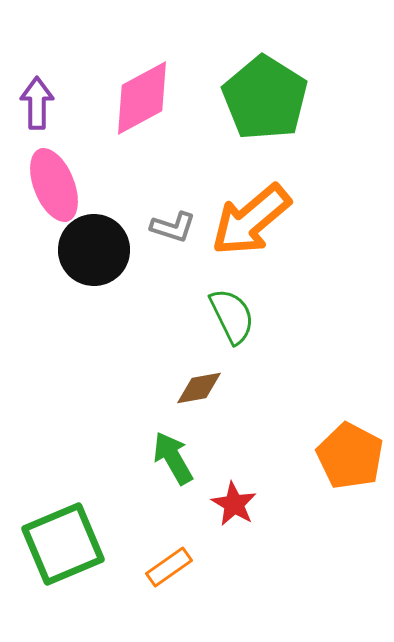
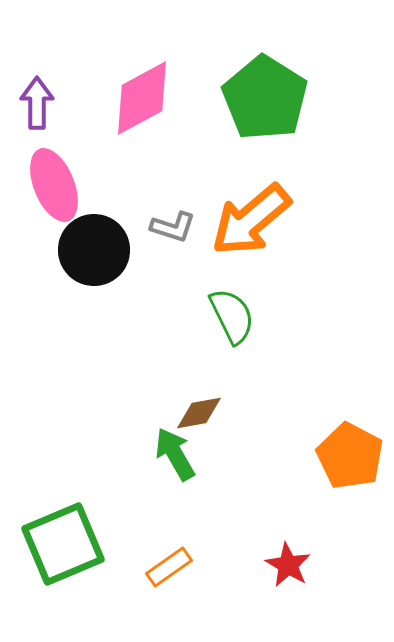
brown diamond: moved 25 px down
green arrow: moved 2 px right, 4 px up
red star: moved 54 px right, 61 px down
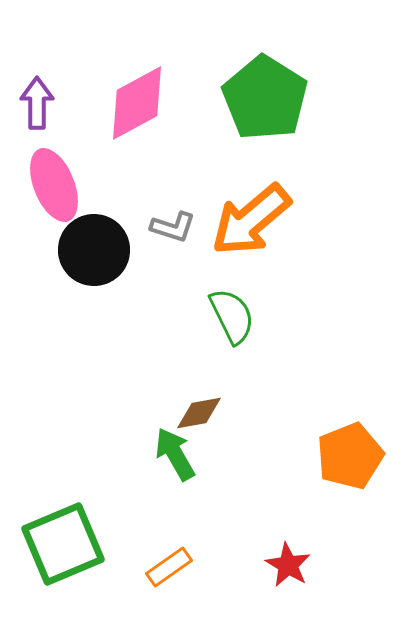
pink diamond: moved 5 px left, 5 px down
orange pentagon: rotated 22 degrees clockwise
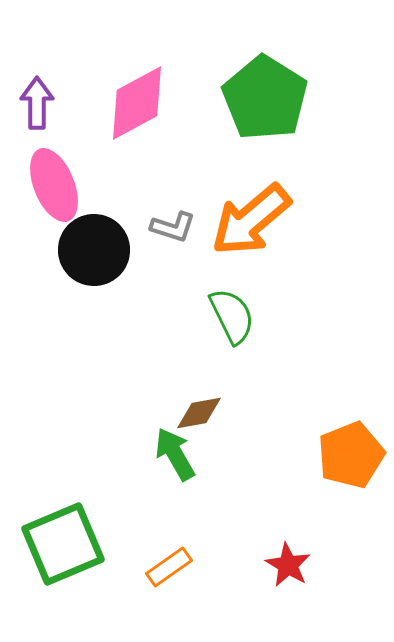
orange pentagon: moved 1 px right, 1 px up
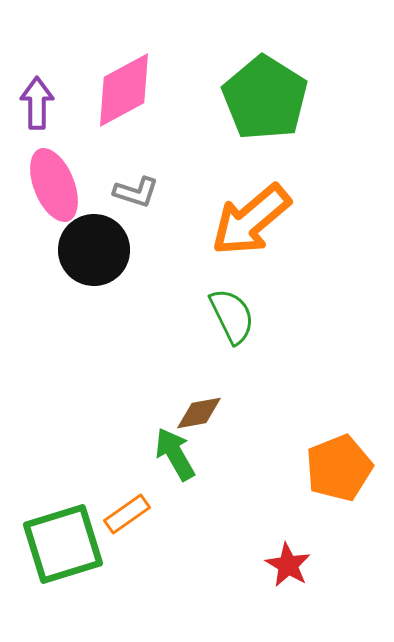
pink diamond: moved 13 px left, 13 px up
gray L-shape: moved 37 px left, 35 px up
orange pentagon: moved 12 px left, 13 px down
green square: rotated 6 degrees clockwise
orange rectangle: moved 42 px left, 53 px up
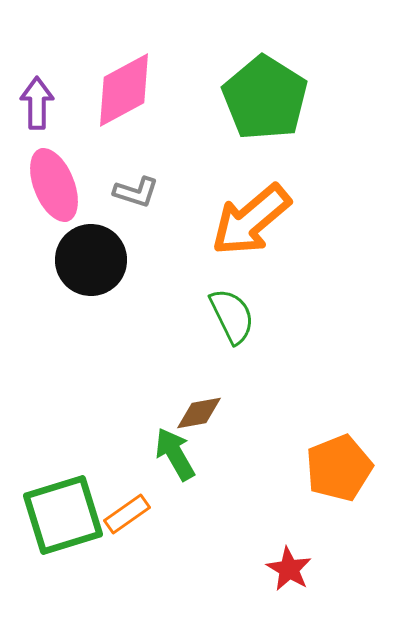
black circle: moved 3 px left, 10 px down
green square: moved 29 px up
red star: moved 1 px right, 4 px down
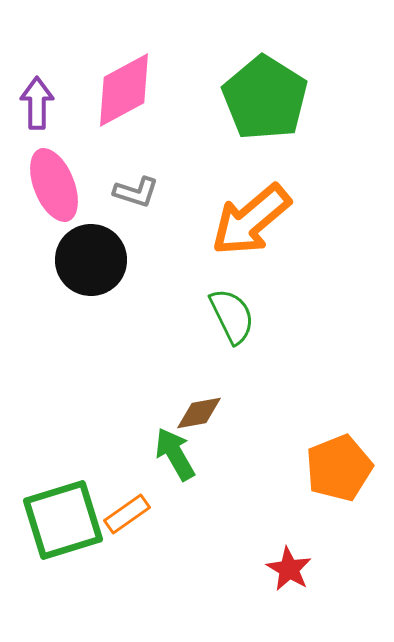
green square: moved 5 px down
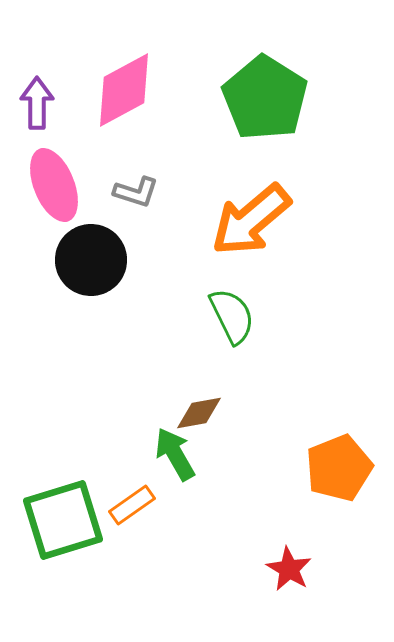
orange rectangle: moved 5 px right, 9 px up
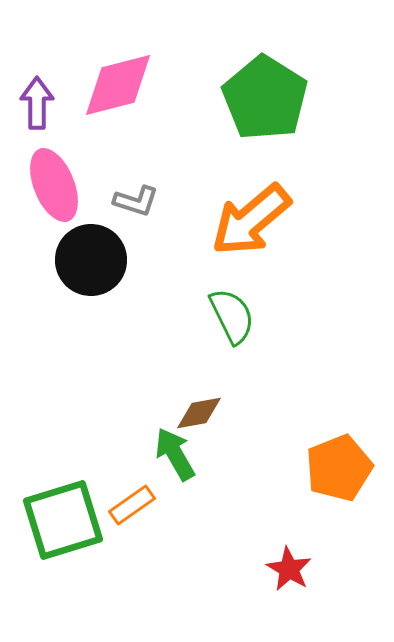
pink diamond: moved 6 px left, 5 px up; rotated 14 degrees clockwise
gray L-shape: moved 9 px down
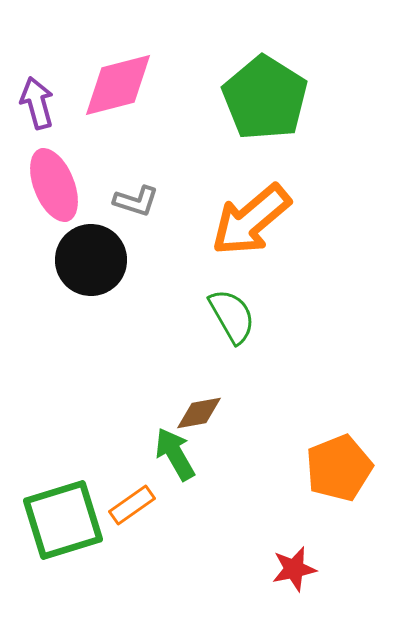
purple arrow: rotated 15 degrees counterclockwise
green semicircle: rotated 4 degrees counterclockwise
red star: moved 5 px right; rotated 30 degrees clockwise
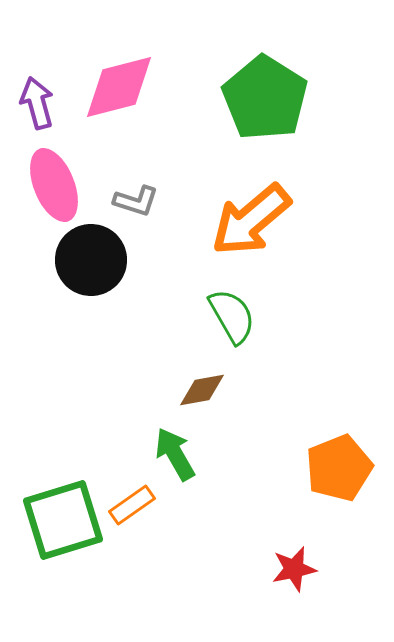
pink diamond: moved 1 px right, 2 px down
brown diamond: moved 3 px right, 23 px up
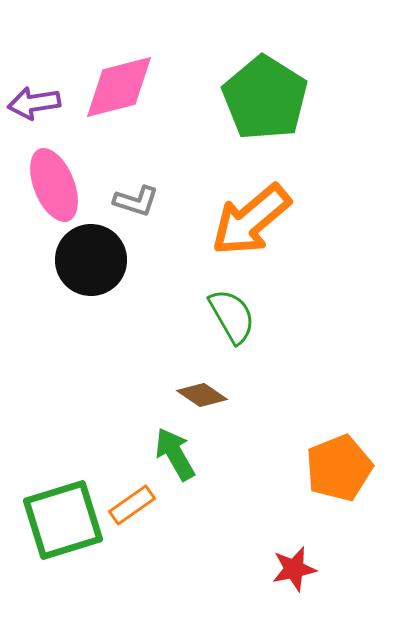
purple arrow: moved 3 px left; rotated 84 degrees counterclockwise
brown diamond: moved 5 px down; rotated 45 degrees clockwise
